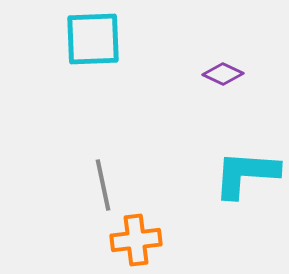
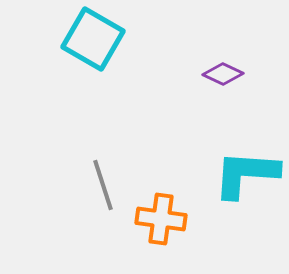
cyan square: rotated 32 degrees clockwise
gray line: rotated 6 degrees counterclockwise
orange cross: moved 25 px right, 21 px up; rotated 15 degrees clockwise
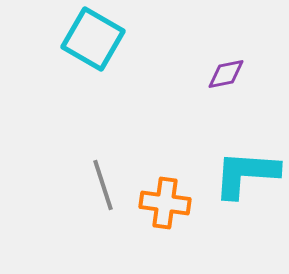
purple diamond: moved 3 px right; rotated 36 degrees counterclockwise
orange cross: moved 4 px right, 16 px up
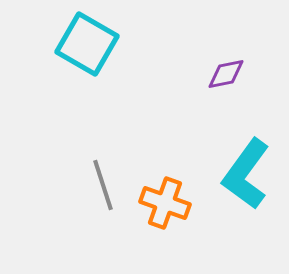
cyan square: moved 6 px left, 5 px down
cyan L-shape: rotated 58 degrees counterclockwise
orange cross: rotated 12 degrees clockwise
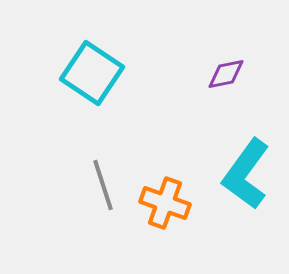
cyan square: moved 5 px right, 29 px down; rotated 4 degrees clockwise
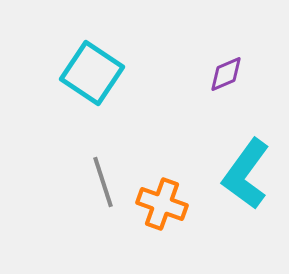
purple diamond: rotated 12 degrees counterclockwise
gray line: moved 3 px up
orange cross: moved 3 px left, 1 px down
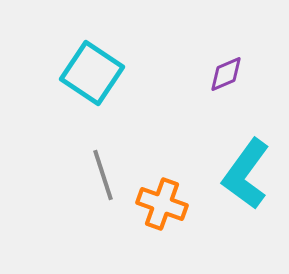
gray line: moved 7 px up
